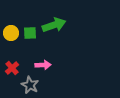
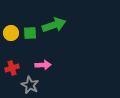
red cross: rotated 24 degrees clockwise
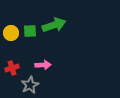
green square: moved 2 px up
gray star: rotated 18 degrees clockwise
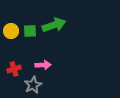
yellow circle: moved 2 px up
red cross: moved 2 px right, 1 px down
gray star: moved 3 px right
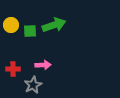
yellow circle: moved 6 px up
red cross: moved 1 px left; rotated 16 degrees clockwise
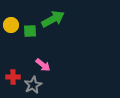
green arrow: moved 1 px left, 6 px up; rotated 10 degrees counterclockwise
pink arrow: rotated 42 degrees clockwise
red cross: moved 8 px down
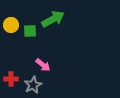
red cross: moved 2 px left, 2 px down
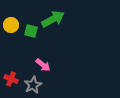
green square: moved 1 px right; rotated 16 degrees clockwise
red cross: rotated 24 degrees clockwise
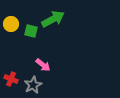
yellow circle: moved 1 px up
